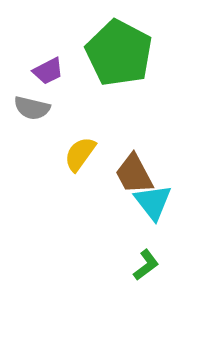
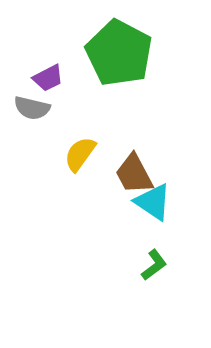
purple trapezoid: moved 7 px down
cyan triangle: rotated 18 degrees counterclockwise
green L-shape: moved 8 px right
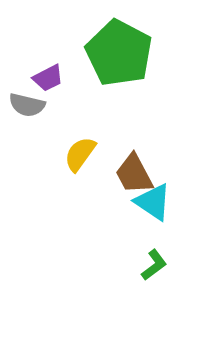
gray semicircle: moved 5 px left, 3 px up
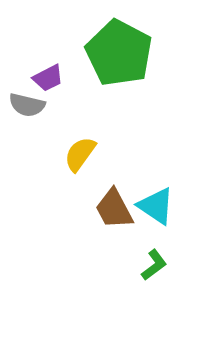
brown trapezoid: moved 20 px left, 35 px down
cyan triangle: moved 3 px right, 4 px down
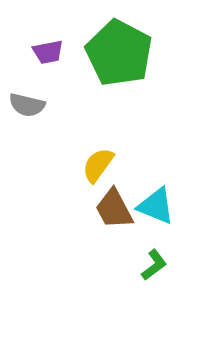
purple trapezoid: moved 26 px up; rotated 16 degrees clockwise
yellow semicircle: moved 18 px right, 11 px down
cyan triangle: rotated 12 degrees counterclockwise
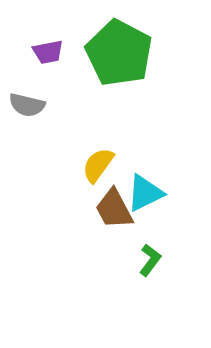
cyan triangle: moved 11 px left, 13 px up; rotated 48 degrees counterclockwise
green L-shape: moved 4 px left, 5 px up; rotated 16 degrees counterclockwise
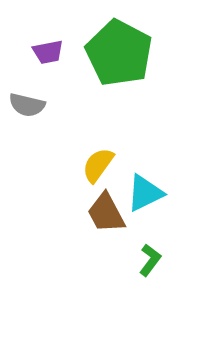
brown trapezoid: moved 8 px left, 4 px down
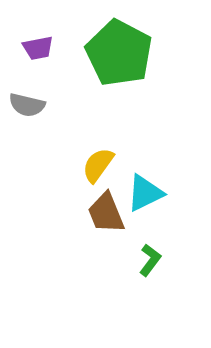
purple trapezoid: moved 10 px left, 4 px up
brown trapezoid: rotated 6 degrees clockwise
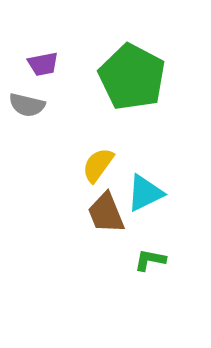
purple trapezoid: moved 5 px right, 16 px down
green pentagon: moved 13 px right, 24 px down
green L-shape: rotated 116 degrees counterclockwise
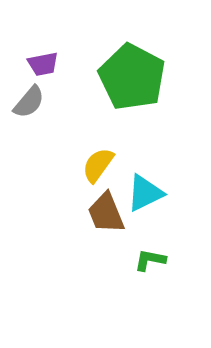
gray semicircle: moved 2 px right, 3 px up; rotated 63 degrees counterclockwise
